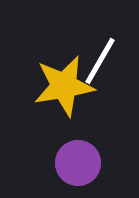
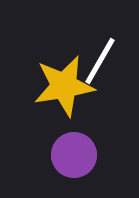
purple circle: moved 4 px left, 8 px up
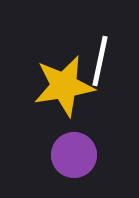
white line: rotated 18 degrees counterclockwise
